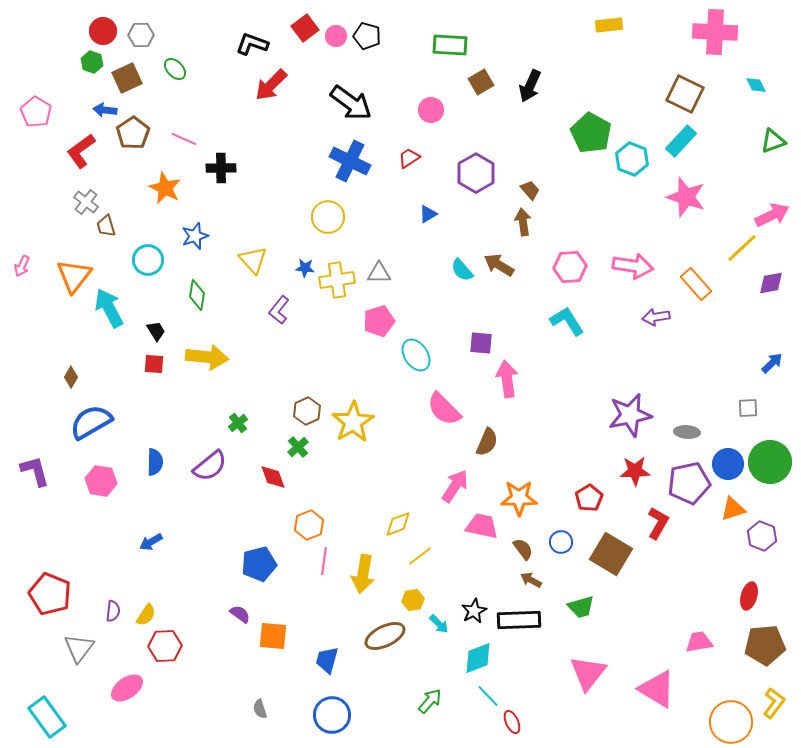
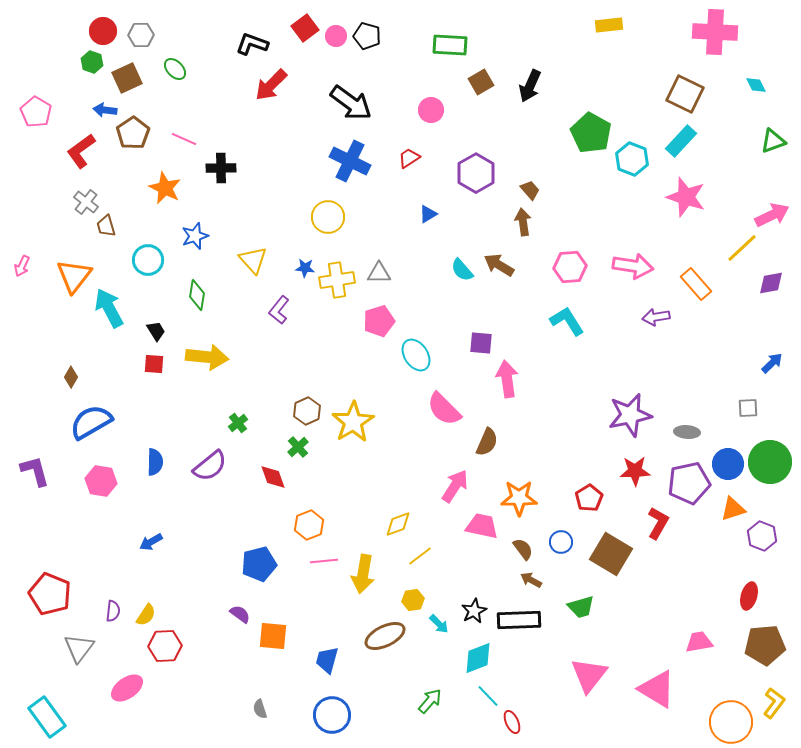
pink line at (324, 561): rotated 76 degrees clockwise
pink triangle at (588, 673): moved 1 px right, 2 px down
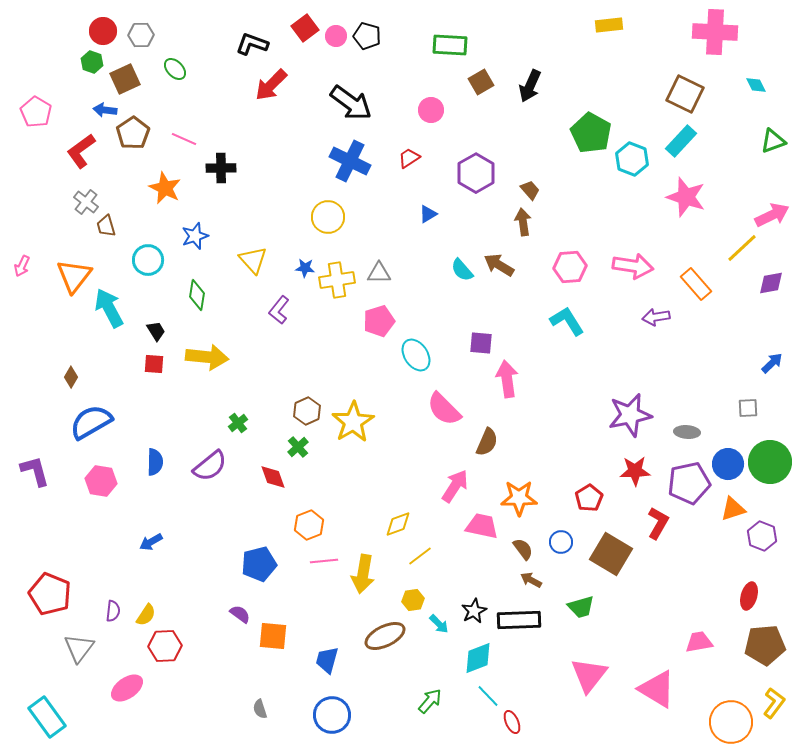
brown square at (127, 78): moved 2 px left, 1 px down
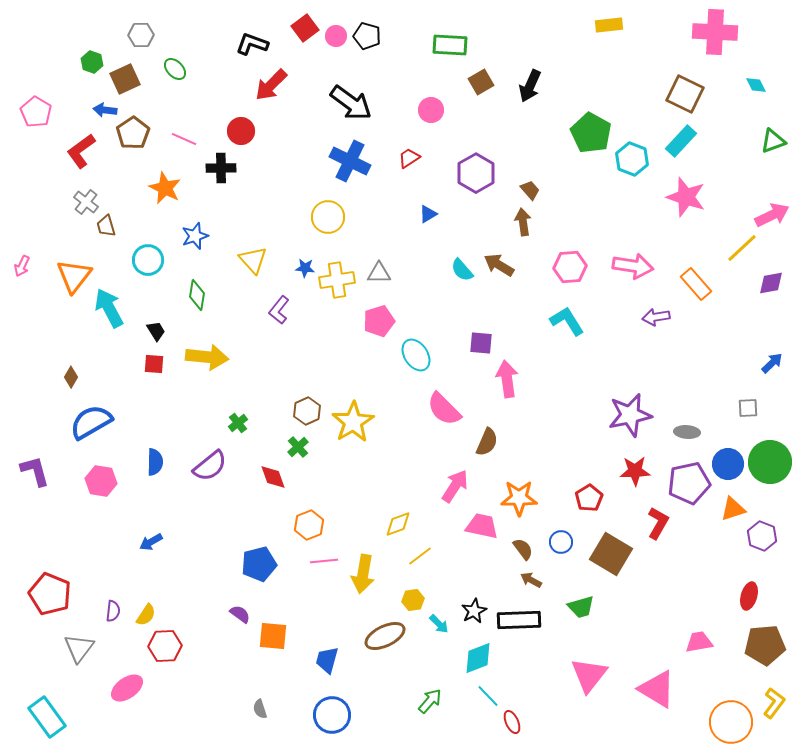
red circle at (103, 31): moved 138 px right, 100 px down
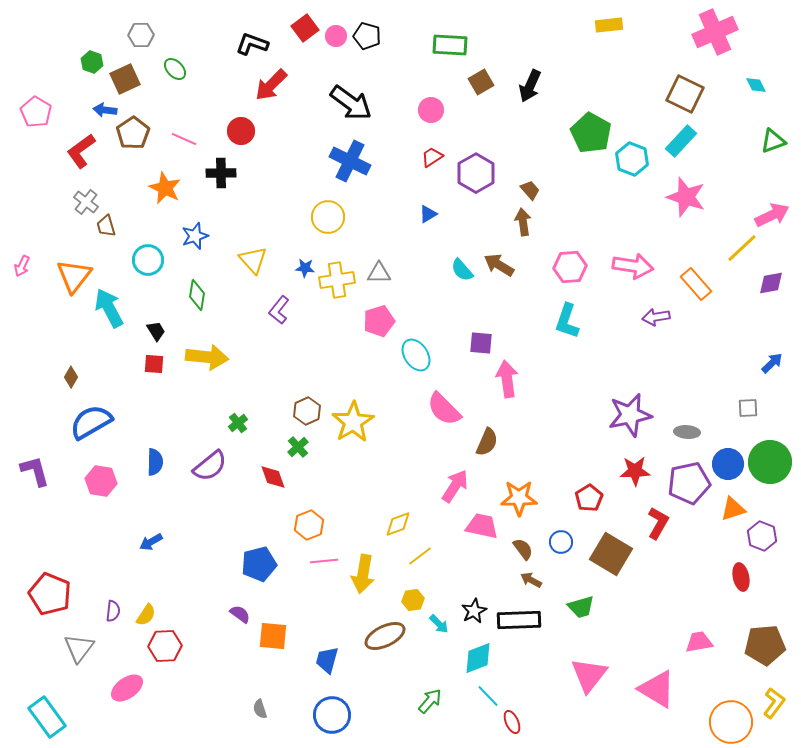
pink cross at (715, 32): rotated 27 degrees counterclockwise
red trapezoid at (409, 158): moved 23 px right, 1 px up
black cross at (221, 168): moved 5 px down
cyan L-shape at (567, 321): rotated 129 degrees counterclockwise
red ellipse at (749, 596): moved 8 px left, 19 px up; rotated 28 degrees counterclockwise
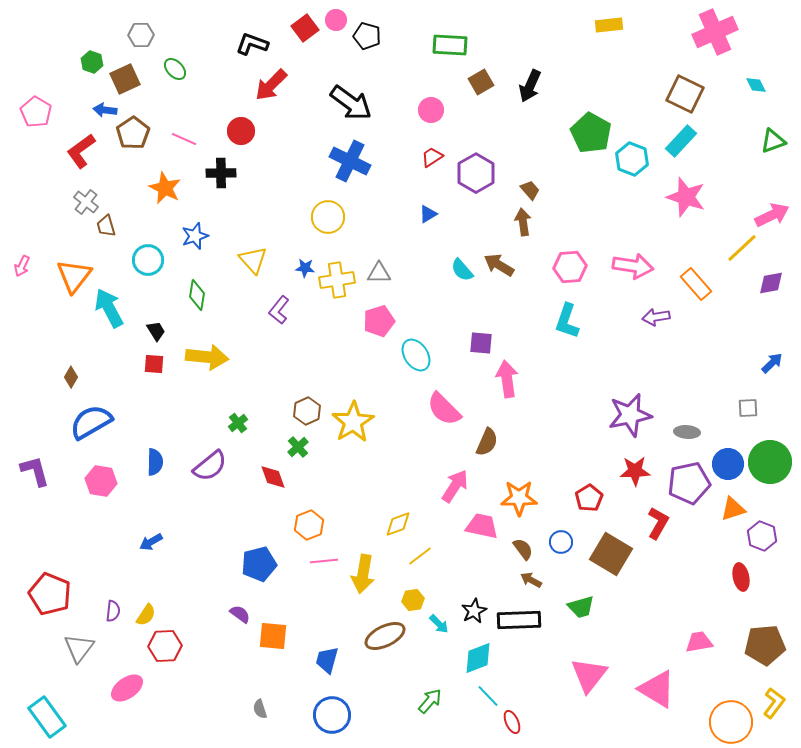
pink circle at (336, 36): moved 16 px up
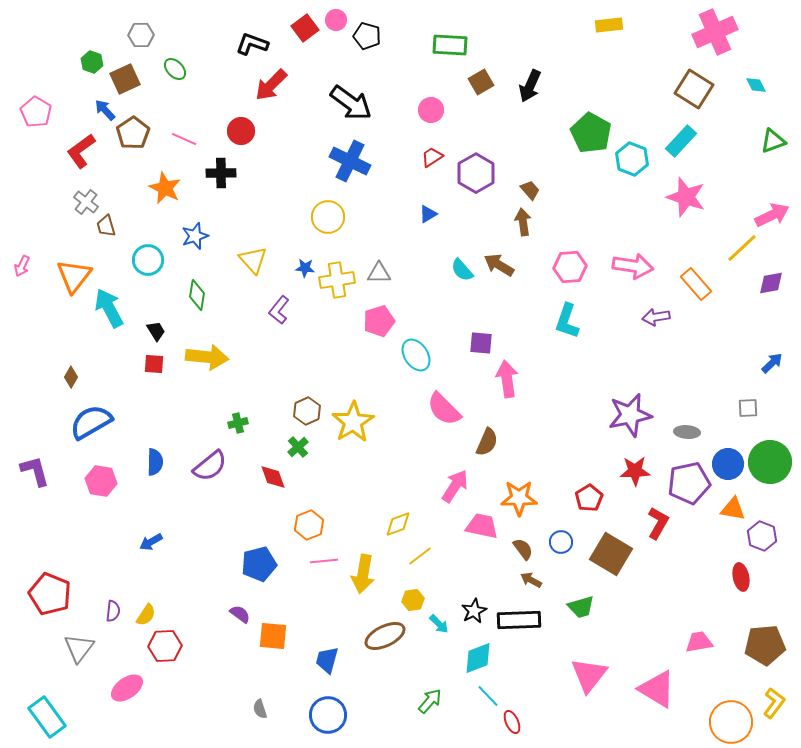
brown square at (685, 94): moved 9 px right, 5 px up; rotated 6 degrees clockwise
blue arrow at (105, 110): rotated 40 degrees clockwise
green cross at (238, 423): rotated 24 degrees clockwise
orange triangle at (733, 509): rotated 28 degrees clockwise
blue circle at (332, 715): moved 4 px left
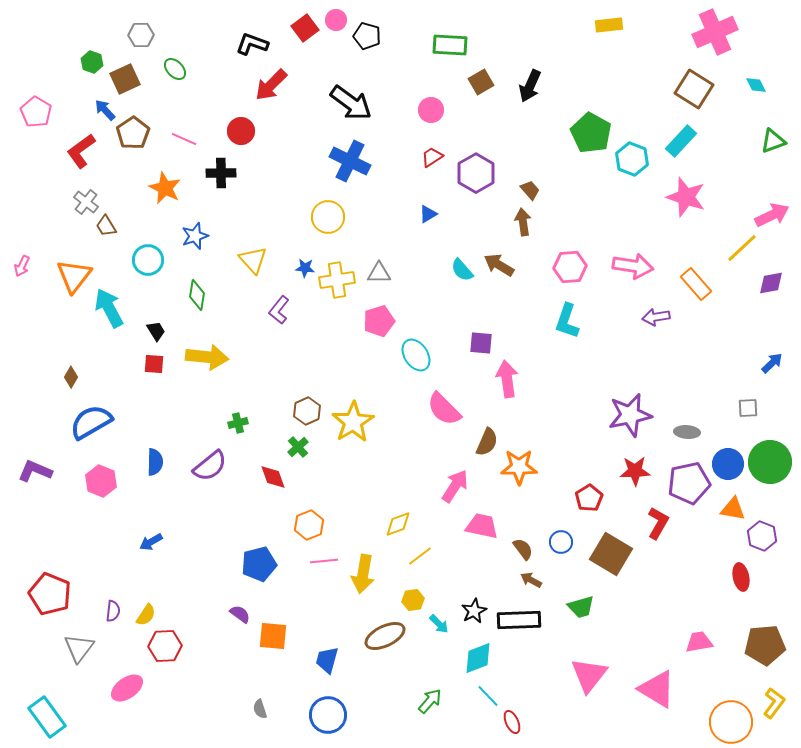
brown trapezoid at (106, 226): rotated 15 degrees counterclockwise
purple L-shape at (35, 471): rotated 52 degrees counterclockwise
pink hexagon at (101, 481): rotated 12 degrees clockwise
orange star at (519, 498): moved 31 px up
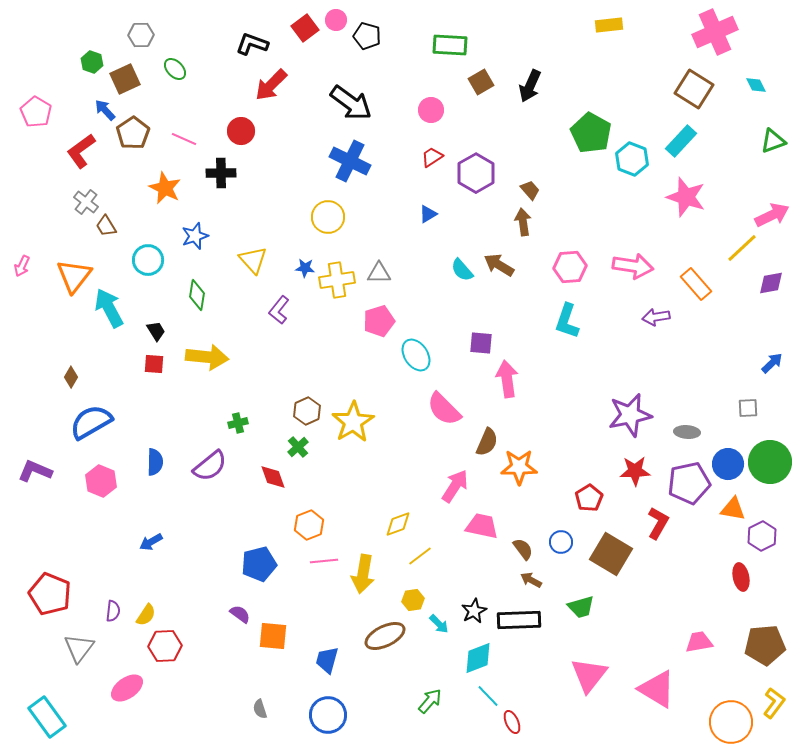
purple hexagon at (762, 536): rotated 12 degrees clockwise
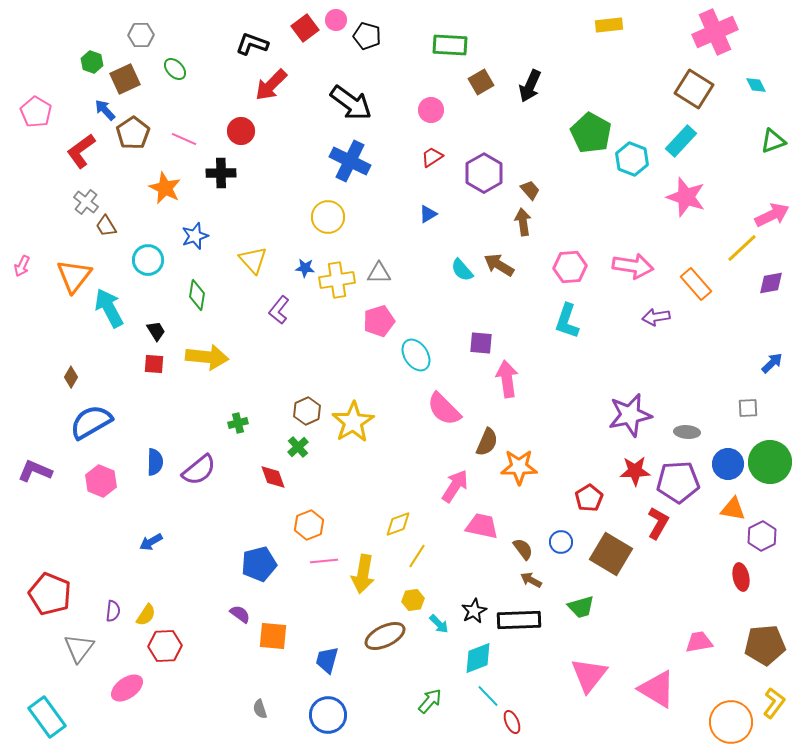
purple hexagon at (476, 173): moved 8 px right
purple semicircle at (210, 466): moved 11 px left, 4 px down
purple pentagon at (689, 483): moved 11 px left, 1 px up; rotated 9 degrees clockwise
yellow line at (420, 556): moved 3 px left; rotated 20 degrees counterclockwise
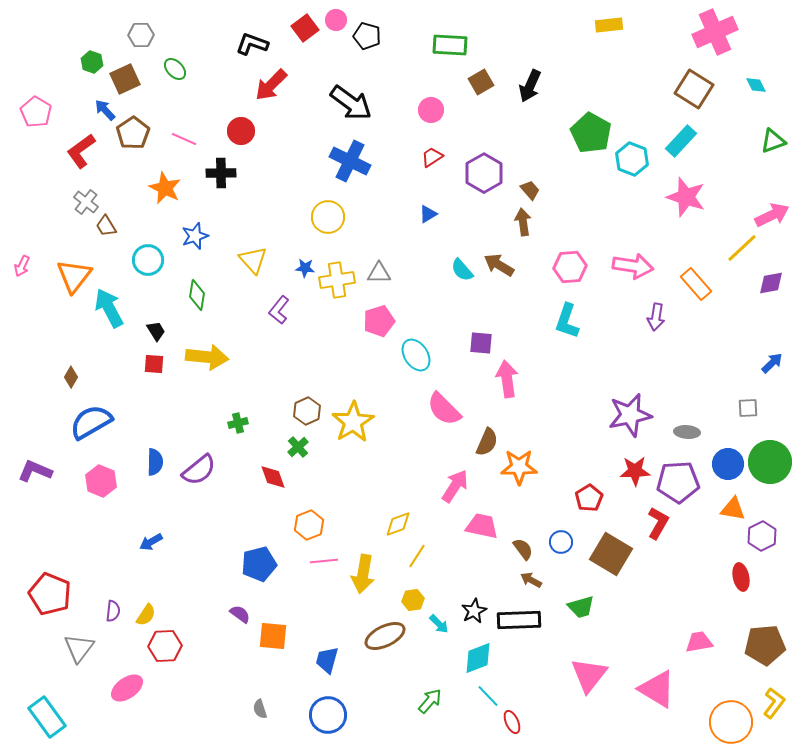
purple arrow at (656, 317): rotated 72 degrees counterclockwise
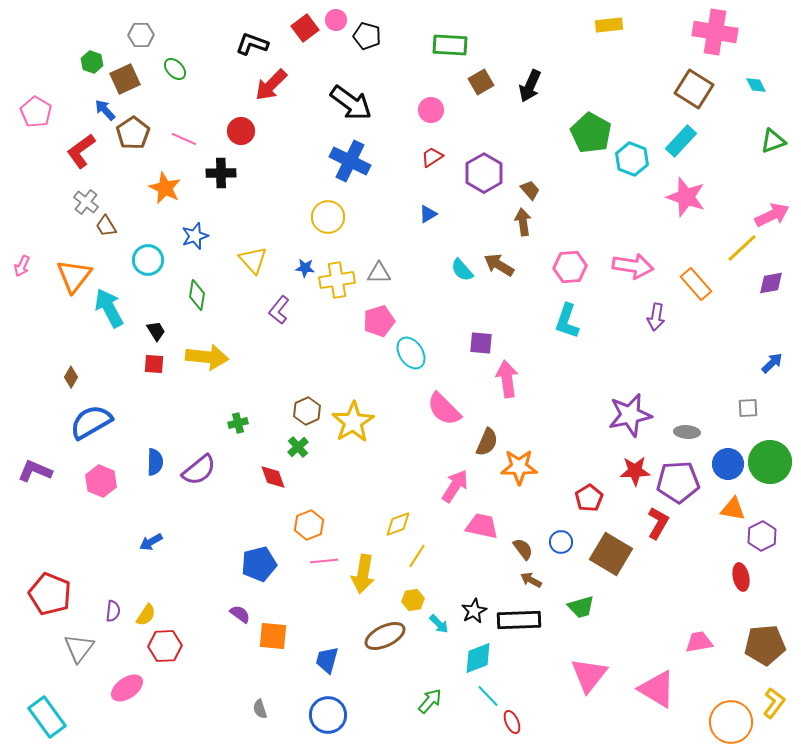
pink cross at (715, 32): rotated 33 degrees clockwise
cyan ellipse at (416, 355): moved 5 px left, 2 px up
